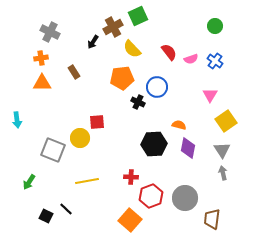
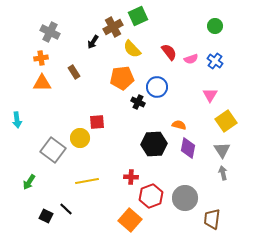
gray square: rotated 15 degrees clockwise
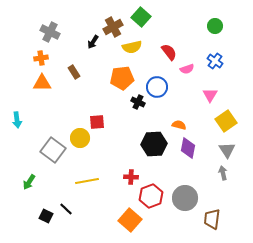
green square: moved 3 px right, 1 px down; rotated 24 degrees counterclockwise
yellow semicircle: moved 2 px up; rotated 60 degrees counterclockwise
pink semicircle: moved 4 px left, 10 px down
gray triangle: moved 5 px right
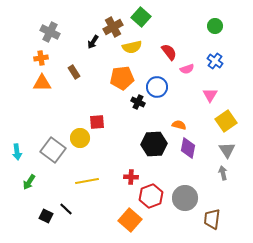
cyan arrow: moved 32 px down
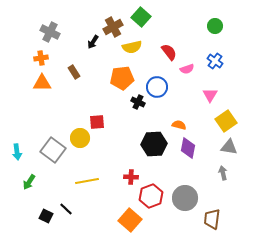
gray triangle: moved 2 px right, 3 px up; rotated 48 degrees counterclockwise
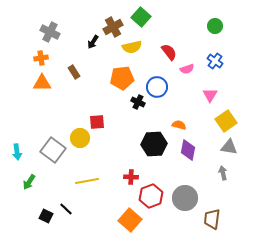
purple diamond: moved 2 px down
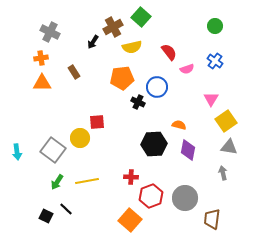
pink triangle: moved 1 px right, 4 px down
green arrow: moved 28 px right
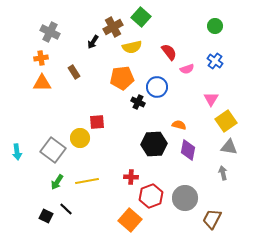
brown trapezoid: rotated 20 degrees clockwise
